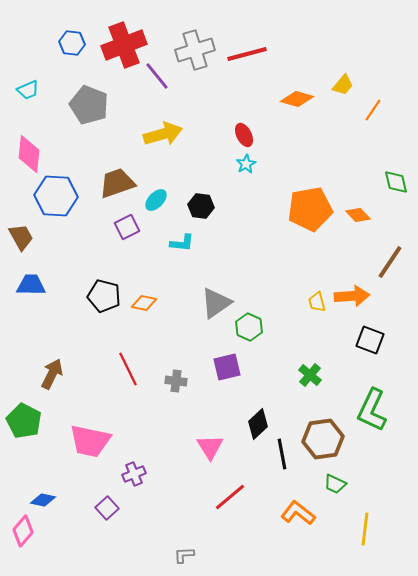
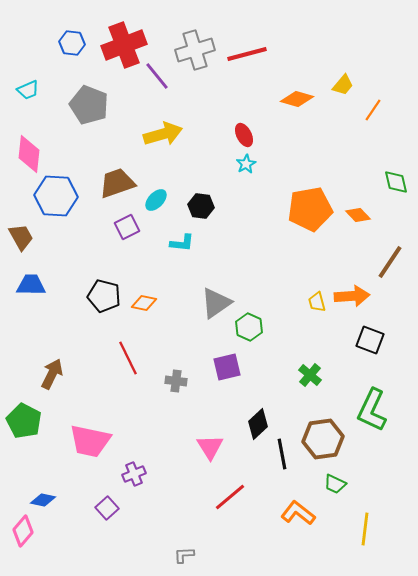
red line at (128, 369): moved 11 px up
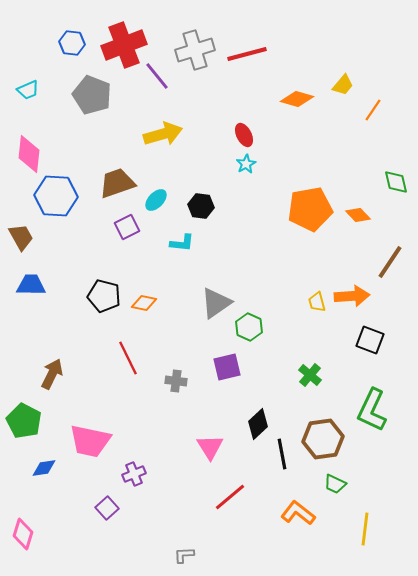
gray pentagon at (89, 105): moved 3 px right, 10 px up
blue diamond at (43, 500): moved 1 px right, 32 px up; rotated 20 degrees counterclockwise
pink diamond at (23, 531): moved 3 px down; rotated 24 degrees counterclockwise
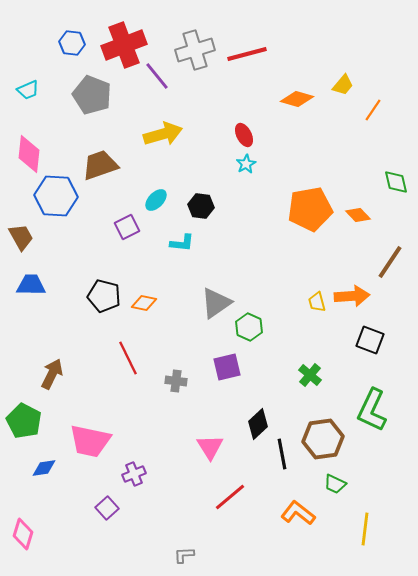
brown trapezoid at (117, 183): moved 17 px left, 18 px up
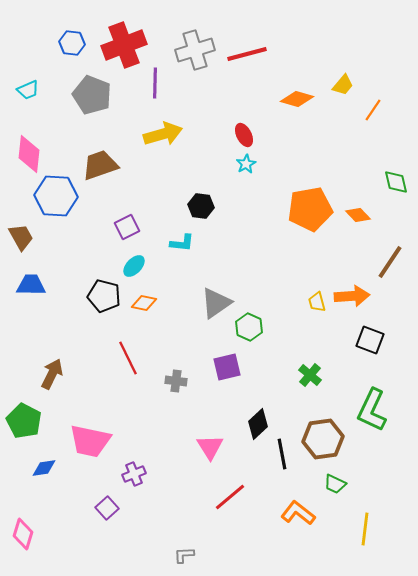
purple line at (157, 76): moved 2 px left, 7 px down; rotated 40 degrees clockwise
cyan ellipse at (156, 200): moved 22 px left, 66 px down
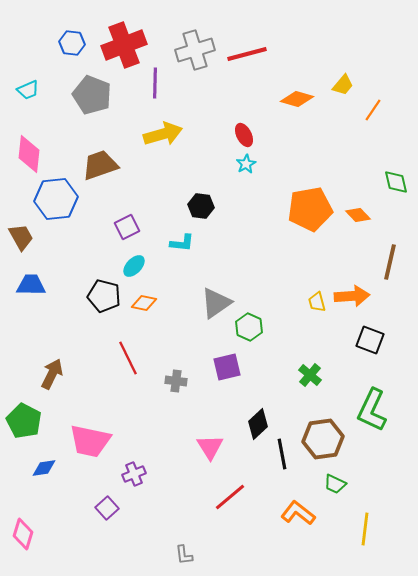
blue hexagon at (56, 196): moved 3 px down; rotated 9 degrees counterclockwise
brown line at (390, 262): rotated 21 degrees counterclockwise
gray L-shape at (184, 555): rotated 95 degrees counterclockwise
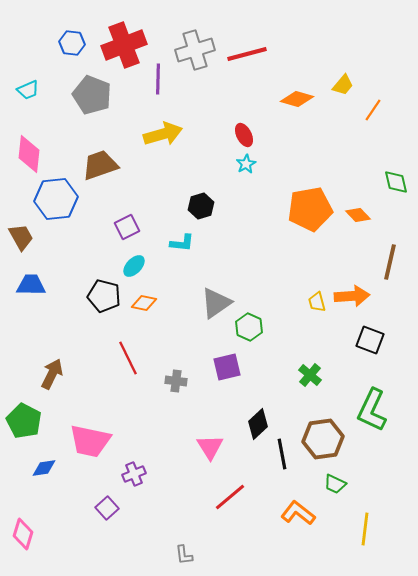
purple line at (155, 83): moved 3 px right, 4 px up
black hexagon at (201, 206): rotated 25 degrees counterclockwise
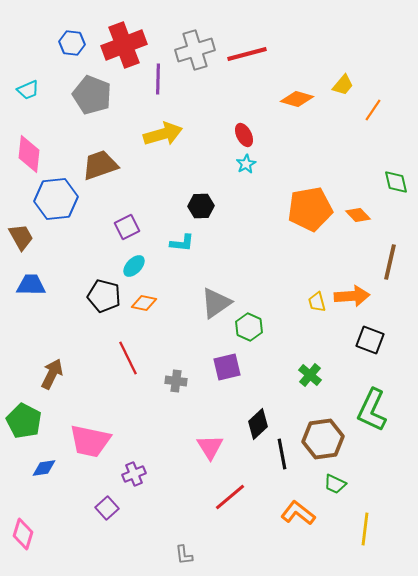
black hexagon at (201, 206): rotated 15 degrees clockwise
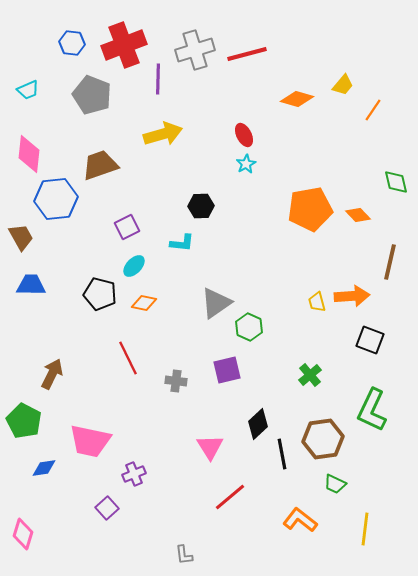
black pentagon at (104, 296): moved 4 px left, 2 px up
purple square at (227, 367): moved 3 px down
green cross at (310, 375): rotated 10 degrees clockwise
orange L-shape at (298, 513): moved 2 px right, 7 px down
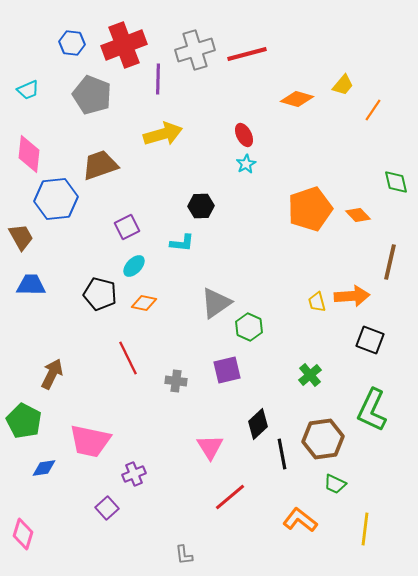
orange pentagon at (310, 209): rotated 9 degrees counterclockwise
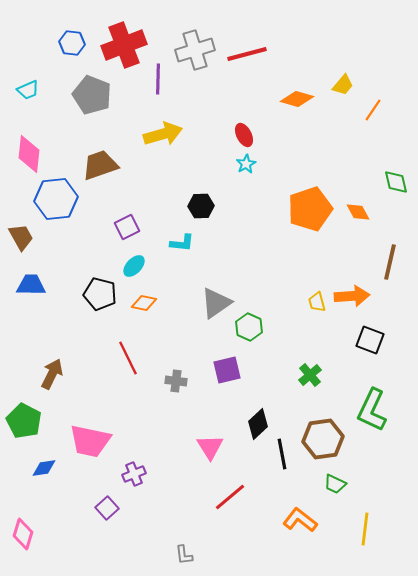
orange diamond at (358, 215): moved 3 px up; rotated 15 degrees clockwise
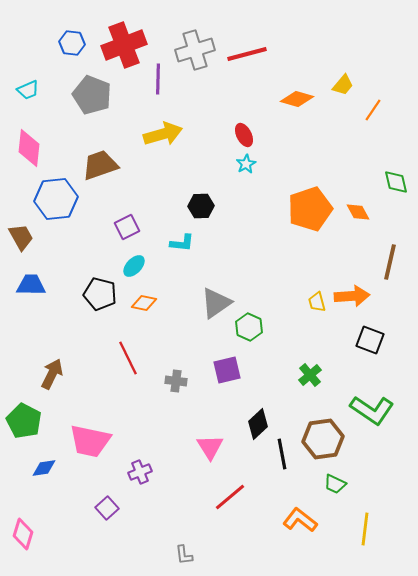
pink diamond at (29, 154): moved 6 px up
green L-shape at (372, 410): rotated 81 degrees counterclockwise
purple cross at (134, 474): moved 6 px right, 2 px up
